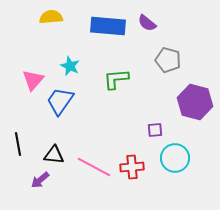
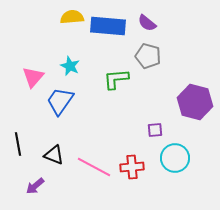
yellow semicircle: moved 21 px right
gray pentagon: moved 20 px left, 4 px up
pink triangle: moved 3 px up
black triangle: rotated 15 degrees clockwise
purple arrow: moved 5 px left, 6 px down
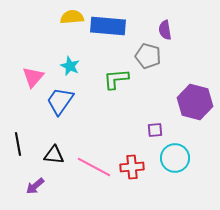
purple semicircle: moved 18 px right, 7 px down; rotated 42 degrees clockwise
black triangle: rotated 15 degrees counterclockwise
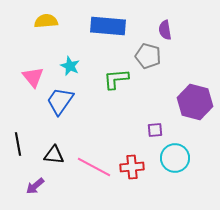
yellow semicircle: moved 26 px left, 4 px down
pink triangle: rotated 20 degrees counterclockwise
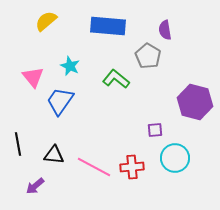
yellow semicircle: rotated 35 degrees counterclockwise
gray pentagon: rotated 15 degrees clockwise
green L-shape: rotated 44 degrees clockwise
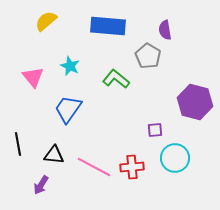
blue trapezoid: moved 8 px right, 8 px down
purple arrow: moved 6 px right, 1 px up; rotated 18 degrees counterclockwise
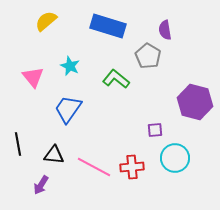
blue rectangle: rotated 12 degrees clockwise
